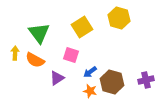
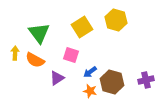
yellow hexagon: moved 3 px left, 2 px down
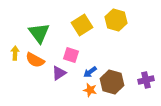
yellow square: moved 2 px up
purple triangle: moved 2 px right, 5 px up
orange star: moved 1 px up
